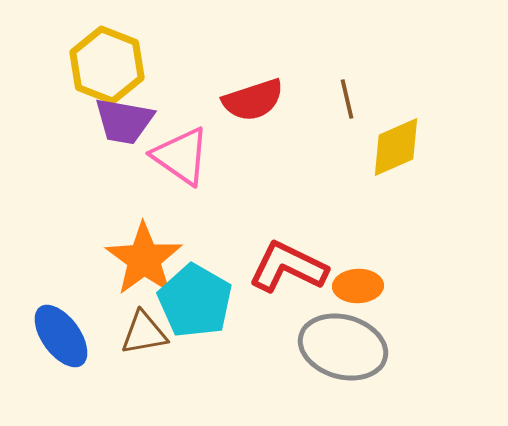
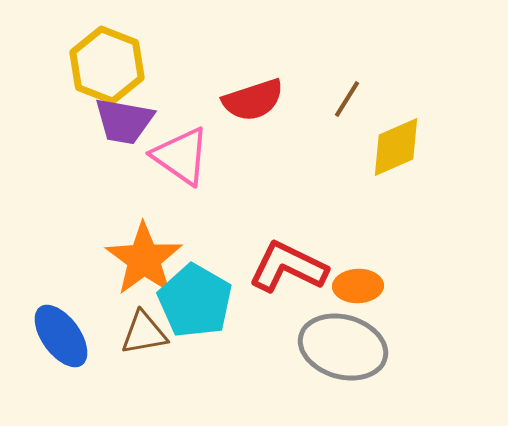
brown line: rotated 45 degrees clockwise
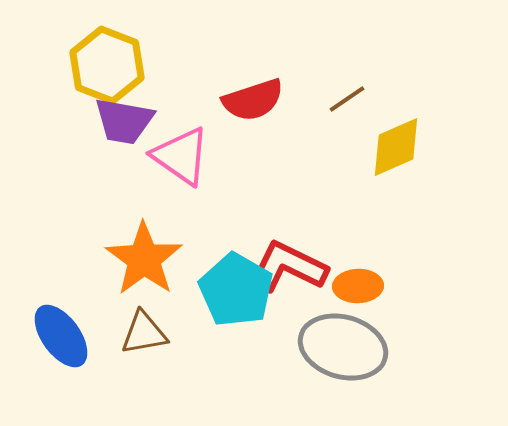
brown line: rotated 24 degrees clockwise
cyan pentagon: moved 41 px right, 11 px up
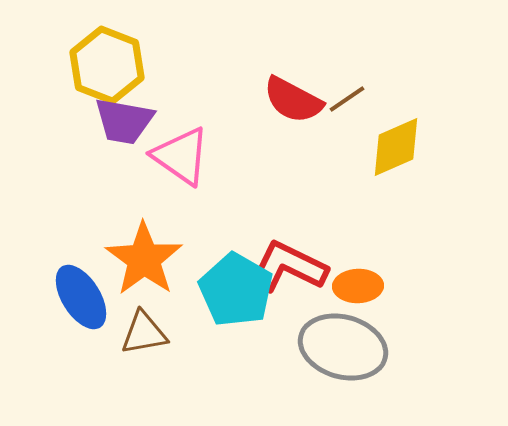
red semicircle: moved 40 px right; rotated 46 degrees clockwise
blue ellipse: moved 20 px right, 39 px up; rotated 4 degrees clockwise
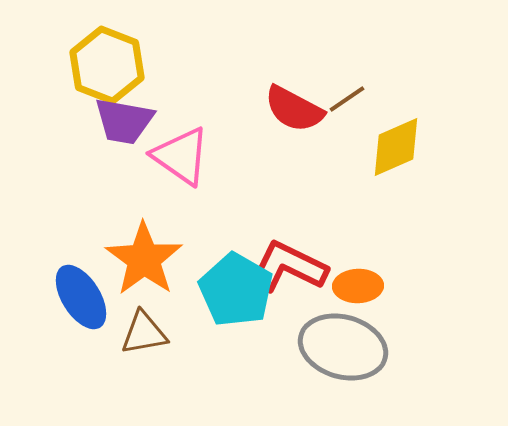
red semicircle: moved 1 px right, 9 px down
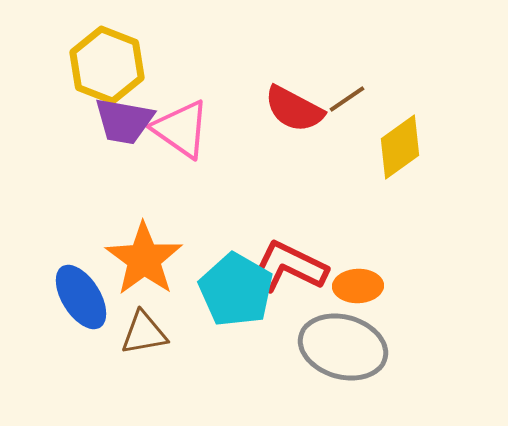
yellow diamond: moved 4 px right; rotated 12 degrees counterclockwise
pink triangle: moved 27 px up
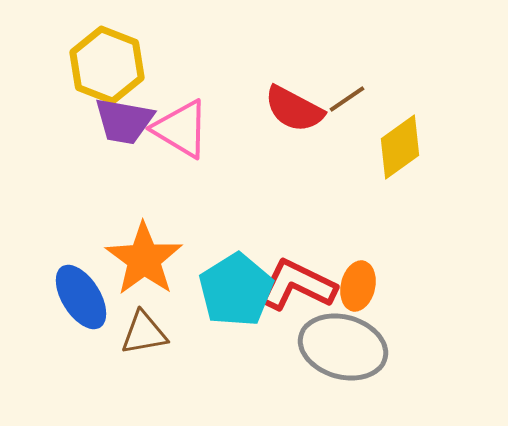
pink triangle: rotated 4 degrees counterclockwise
red L-shape: moved 9 px right, 18 px down
orange ellipse: rotated 75 degrees counterclockwise
cyan pentagon: rotated 10 degrees clockwise
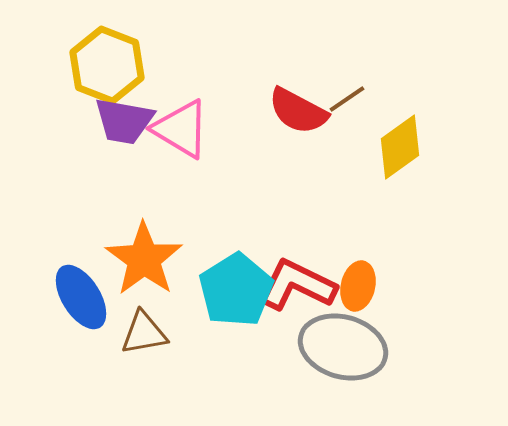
red semicircle: moved 4 px right, 2 px down
